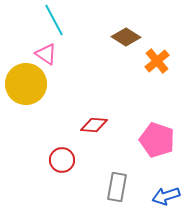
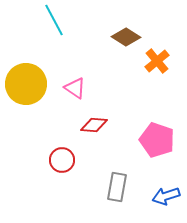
pink triangle: moved 29 px right, 34 px down
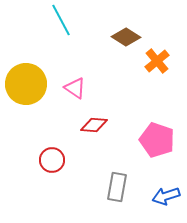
cyan line: moved 7 px right
red circle: moved 10 px left
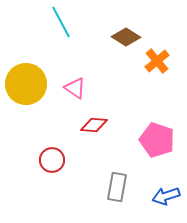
cyan line: moved 2 px down
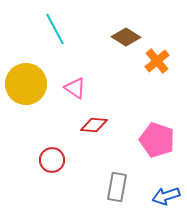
cyan line: moved 6 px left, 7 px down
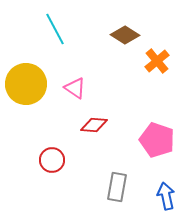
brown diamond: moved 1 px left, 2 px up
blue arrow: rotated 96 degrees clockwise
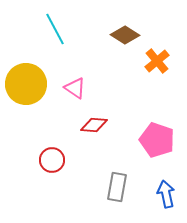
blue arrow: moved 2 px up
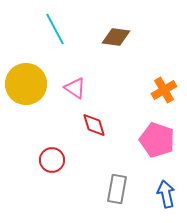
brown diamond: moved 9 px left, 2 px down; rotated 24 degrees counterclockwise
orange cross: moved 7 px right, 29 px down; rotated 10 degrees clockwise
red diamond: rotated 68 degrees clockwise
gray rectangle: moved 2 px down
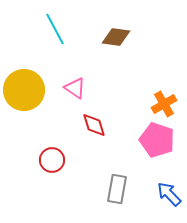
yellow circle: moved 2 px left, 6 px down
orange cross: moved 14 px down
blue arrow: moved 3 px right; rotated 32 degrees counterclockwise
